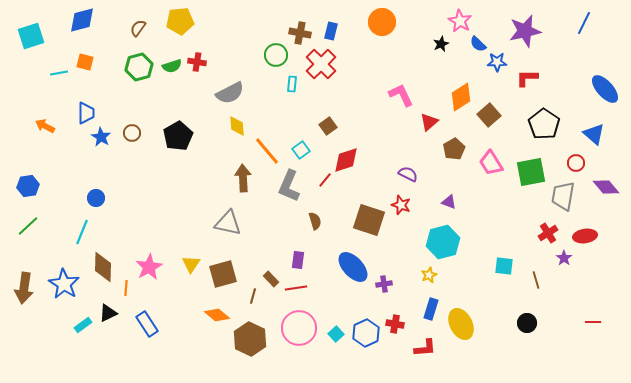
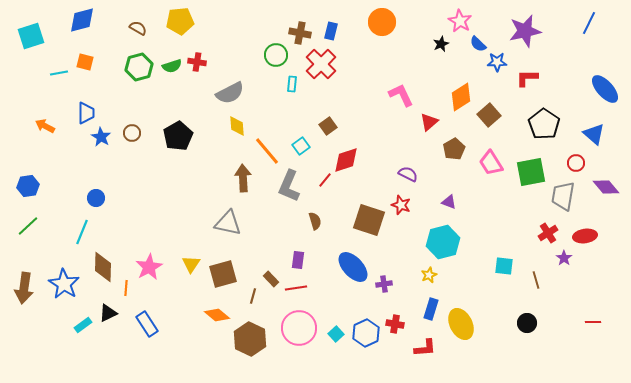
blue line at (584, 23): moved 5 px right
brown semicircle at (138, 28): rotated 84 degrees clockwise
cyan square at (301, 150): moved 4 px up
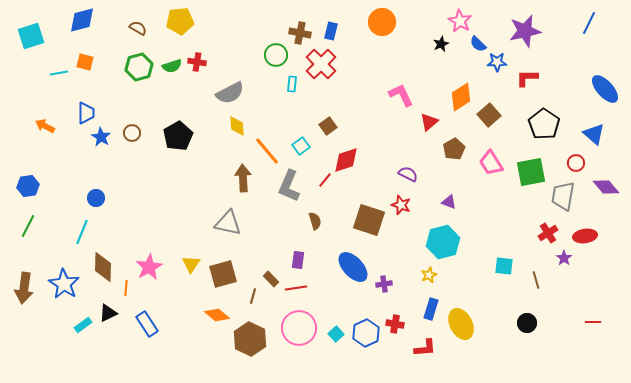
green line at (28, 226): rotated 20 degrees counterclockwise
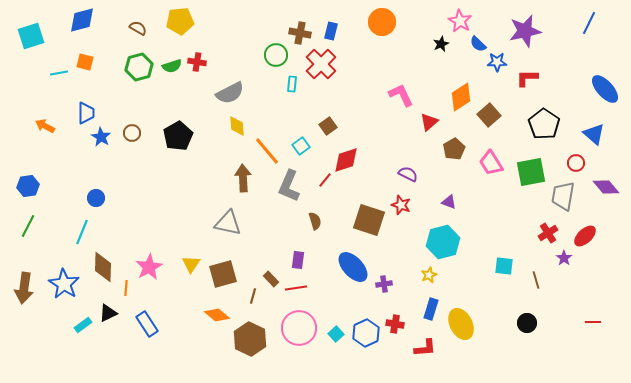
red ellipse at (585, 236): rotated 35 degrees counterclockwise
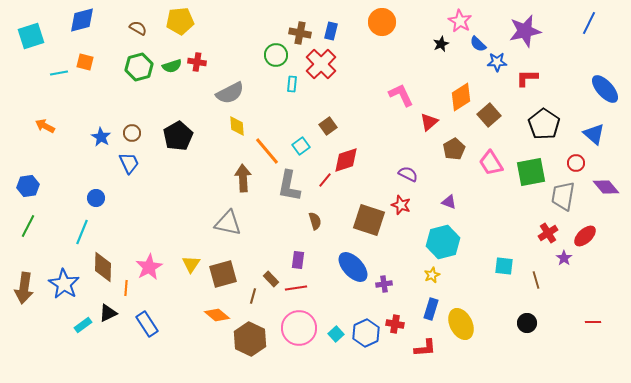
blue trapezoid at (86, 113): moved 43 px right, 50 px down; rotated 25 degrees counterclockwise
gray L-shape at (289, 186): rotated 12 degrees counterclockwise
yellow star at (429, 275): moved 3 px right
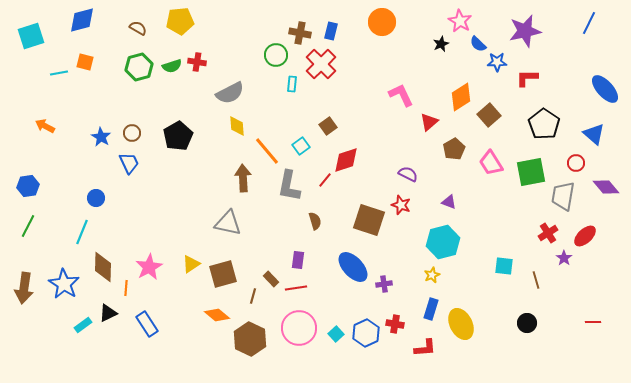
yellow triangle at (191, 264): rotated 24 degrees clockwise
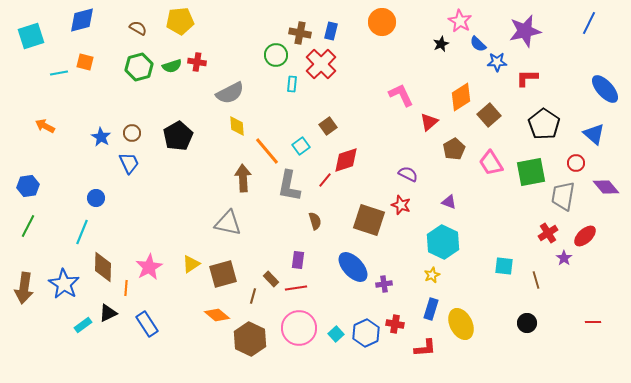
cyan hexagon at (443, 242): rotated 20 degrees counterclockwise
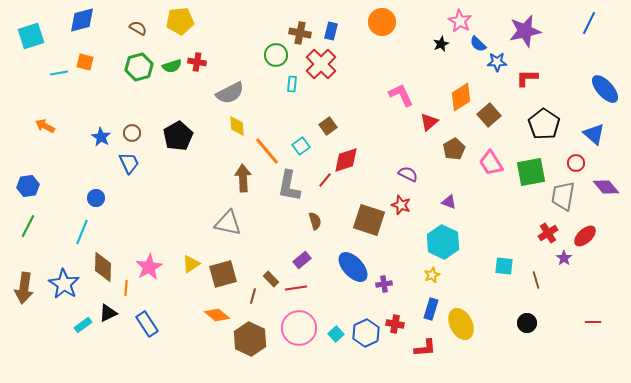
purple rectangle at (298, 260): moved 4 px right; rotated 42 degrees clockwise
